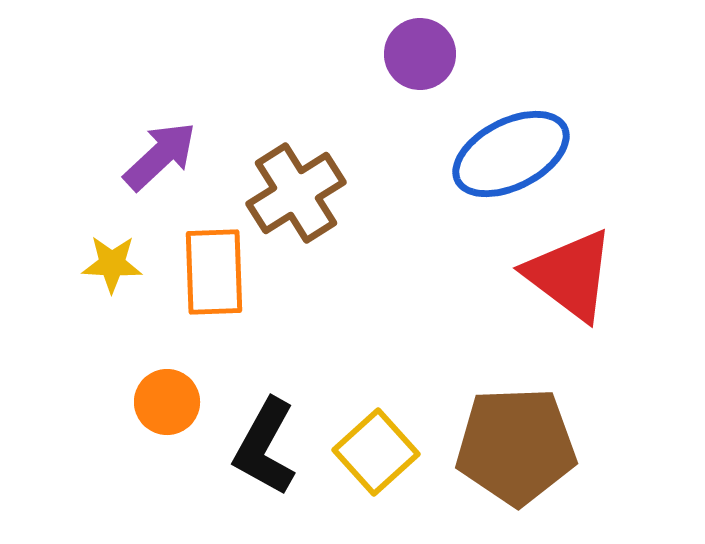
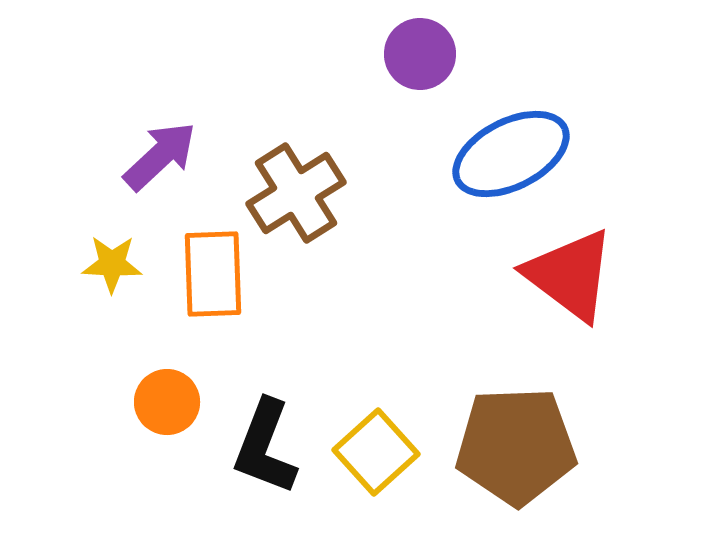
orange rectangle: moved 1 px left, 2 px down
black L-shape: rotated 8 degrees counterclockwise
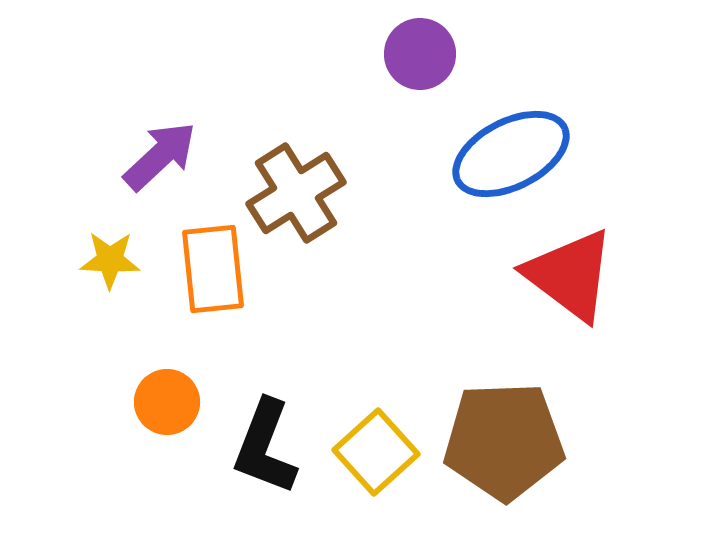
yellow star: moved 2 px left, 4 px up
orange rectangle: moved 5 px up; rotated 4 degrees counterclockwise
brown pentagon: moved 12 px left, 5 px up
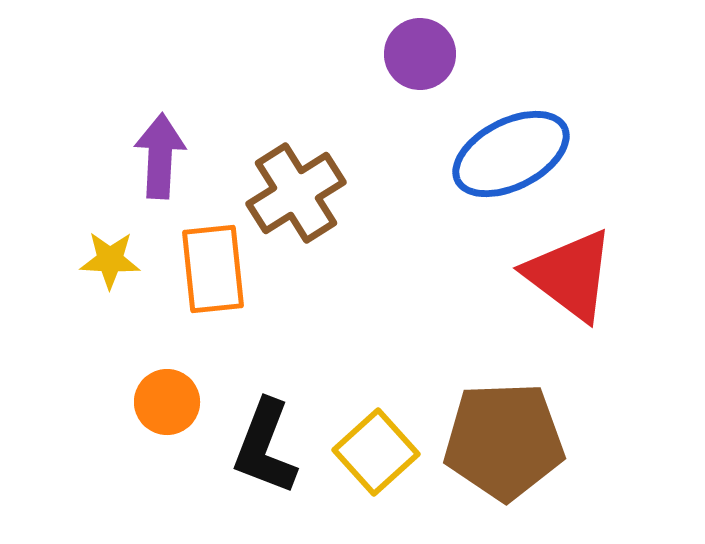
purple arrow: rotated 44 degrees counterclockwise
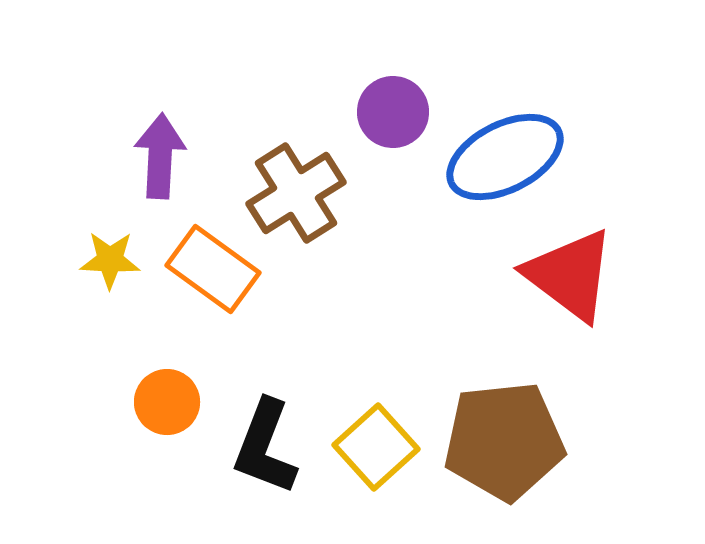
purple circle: moved 27 px left, 58 px down
blue ellipse: moved 6 px left, 3 px down
orange rectangle: rotated 48 degrees counterclockwise
brown pentagon: rotated 4 degrees counterclockwise
yellow square: moved 5 px up
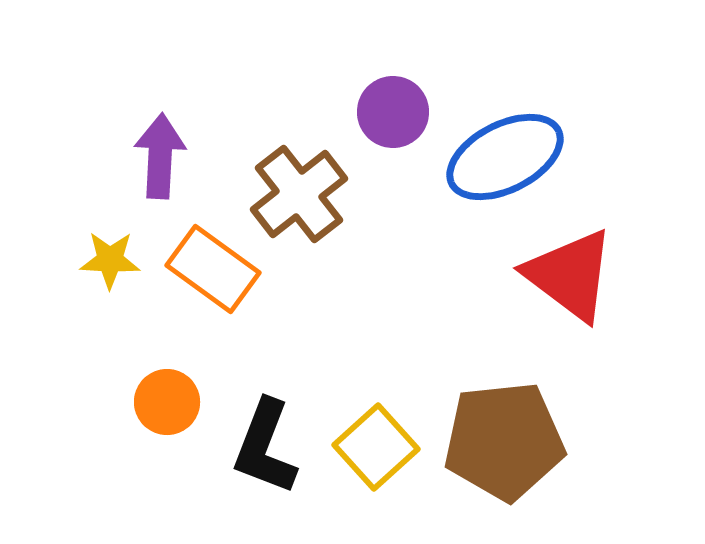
brown cross: moved 3 px right, 1 px down; rotated 6 degrees counterclockwise
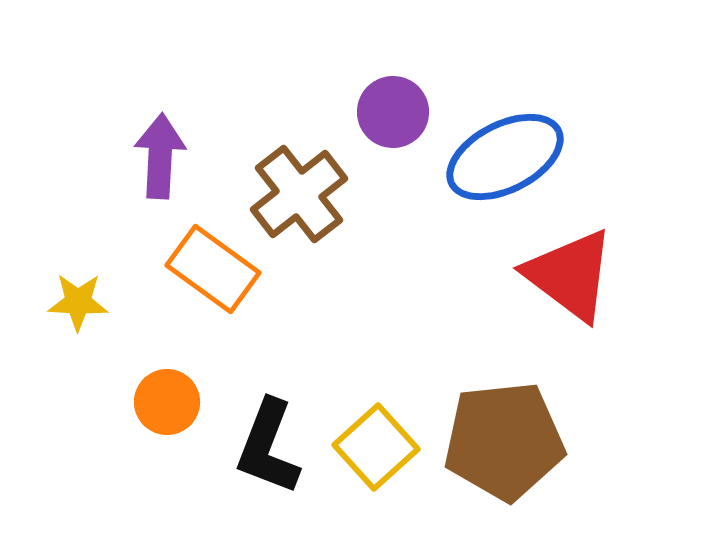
yellow star: moved 32 px left, 42 px down
black L-shape: moved 3 px right
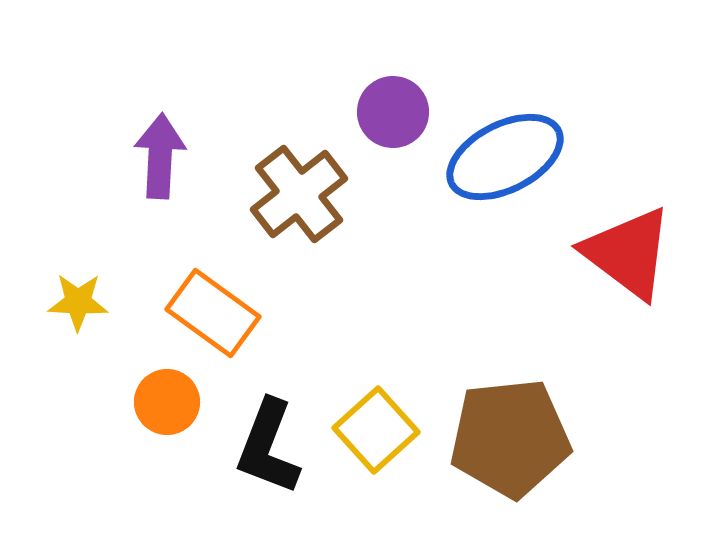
orange rectangle: moved 44 px down
red triangle: moved 58 px right, 22 px up
brown pentagon: moved 6 px right, 3 px up
yellow square: moved 17 px up
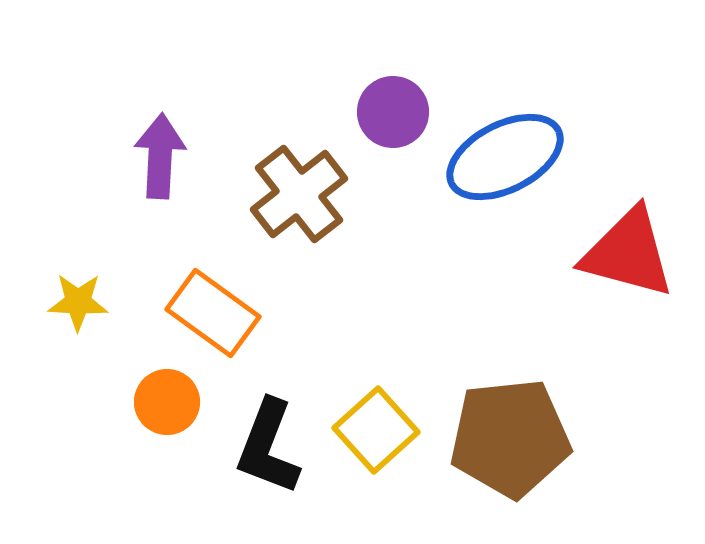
red triangle: rotated 22 degrees counterclockwise
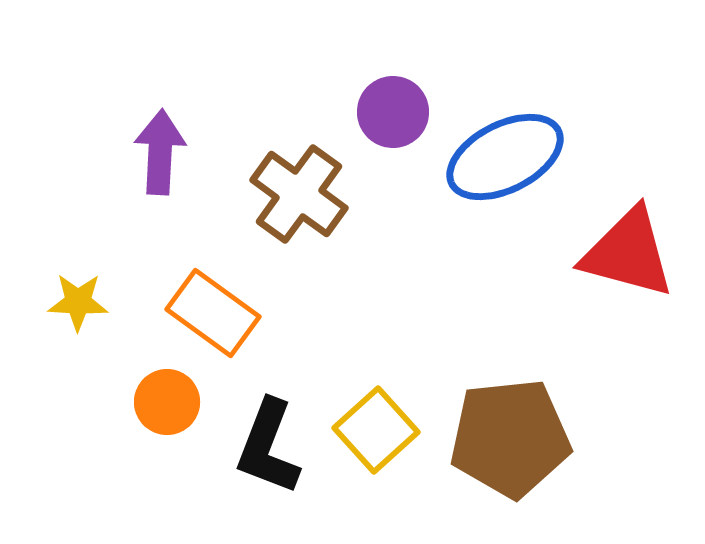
purple arrow: moved 4 px up
brown cross: rotated 16 degrees counterclockwise
